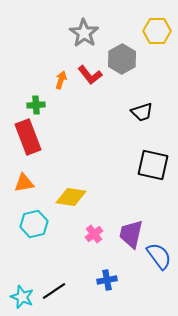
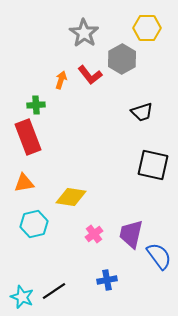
yellow hexagon: moved 10 px left, 3 px up
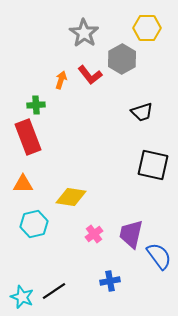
orange triangle: moved 1 px left, 1 px down; rotated 10 degrees clockwise
blue cross: moved 3 px right, 1 px down
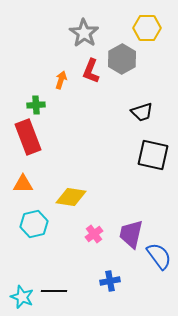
red L-shape: moved 1 px right, 4 px up; rotated 60 degrees clockwise
black square: moved 10 px up
black line: rotated 35 degrees clockwise
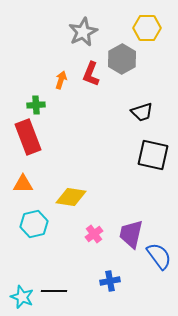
gray star: moved 1 px left, 1 px up; rotated 12 degrees clockwise
red L-shape: moved 3 px down
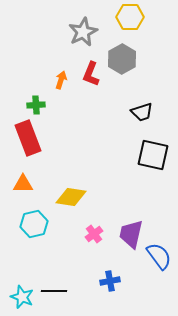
yellow hexagon: moved 17 px left, 11 px up
red rectangle: moved 1 px down
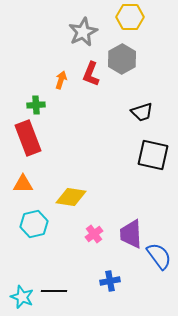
purple trapezoid: rotated 16 degrees counterclockwise
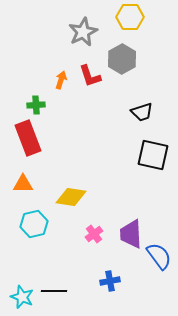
red L-shape: moved 1 px left, 2 px down; rotated 40 degrees counterclockwise
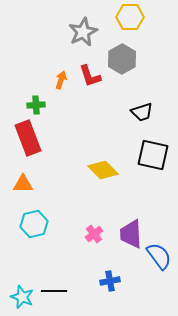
yellow diamond: moved 32 px right, 27 px up; rotated 36 degrees clockwise
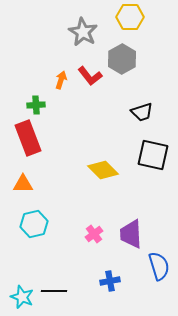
gray star: rotated 16 degrees counterclockwise
red L-shape: rotated 20 degrees counterclockwise
blue semicircle: moved 10 px down; rotated 20 degrees clockwise
